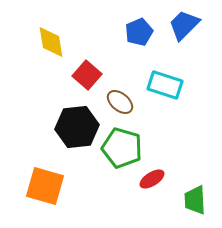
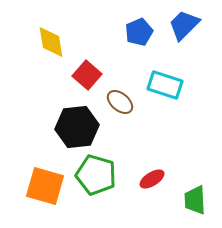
green pentagon: moved 26 px left, 27 px down
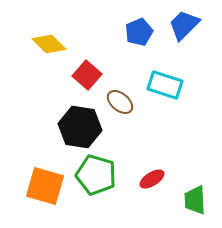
yellow diamond: moved 2 px left, 2 px down; rotated 36 degrees counterclockwise
black hexagon: moved 3 px right; rotated 15 degrees clockwise
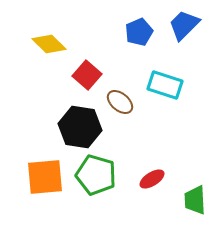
orange square: moved 9 px up; rotated 21 degrees counterclockwise
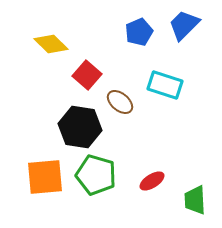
yellow diamond: moved 2 px right
red ellipse: moved 2 px down
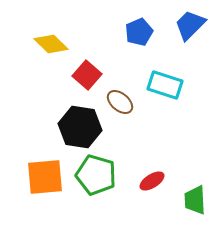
blue trapezoid: moved 6 px right
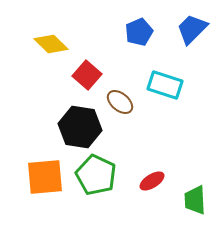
blue trapezoid: moved 2 px right, 4 px down
green pentagon: rotated 9 degrees clockwise
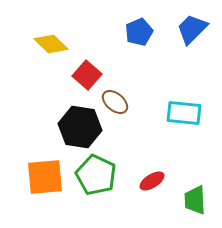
cyan rectangle: moved 19 px right, 28 px down; rotated 12 degrees counterclockwise
brown ellipse: moved 5 px left
